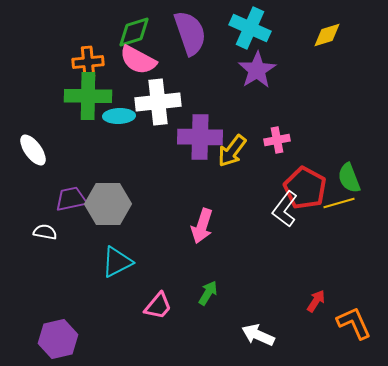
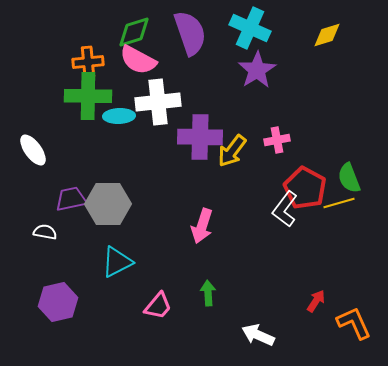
green arrow: rotated 35 degrees counterclockwise
purple hexagon: moved 37 px up
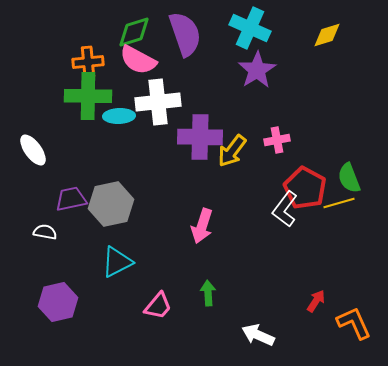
purple semicircle: moved 5 px left, 1 px down
gray hexagon: moved 3 px right; rotated 12 degrees counterclockwise
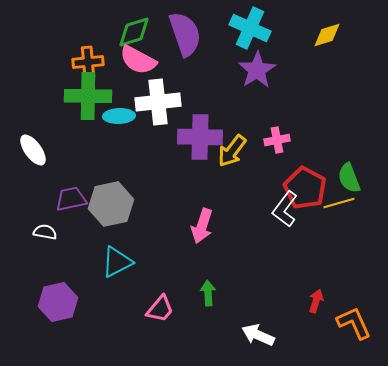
red arrow: rotated 15 degrees counterclockwise
pink trapezoid: moved 2 px right, 3 px down
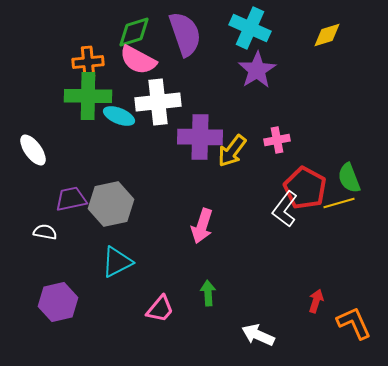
cyan ellipse: rotated 24 degrees clockwise
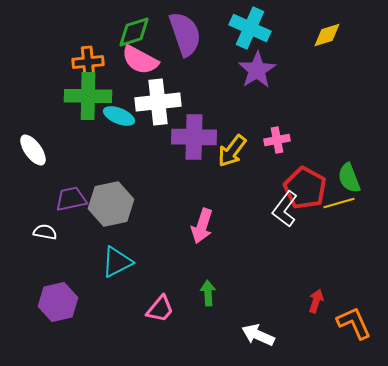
pink semicircle: moved 2 px right
purple cross: moved 6 px left
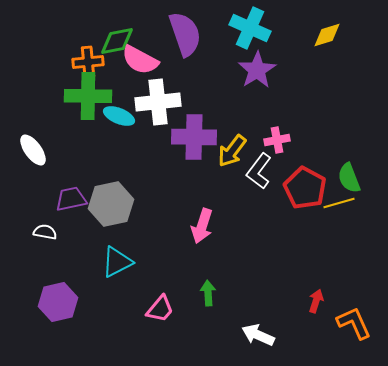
green diamond: moved 17 px left, 9 px down; rotated 6 degrees clockwise
white L-shape: moved 26 px left, 38 px up
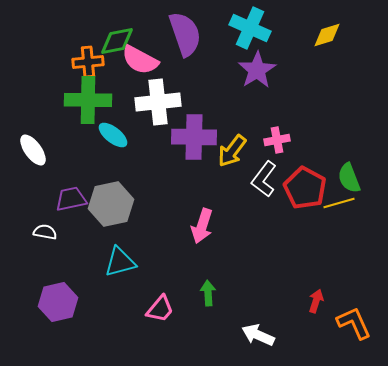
green cross: moved 4 px down
cyan ellipse: moved 6 px left, 19 px down; rotated 16 degrees clockwise
white L-shape: moved 5 px right, 8 px down
cyan triangle: moved 3 px right; rotated 12 degrees clockwise
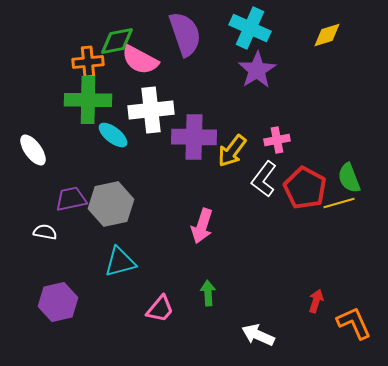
white cross: moved 7 px left, 8 px down
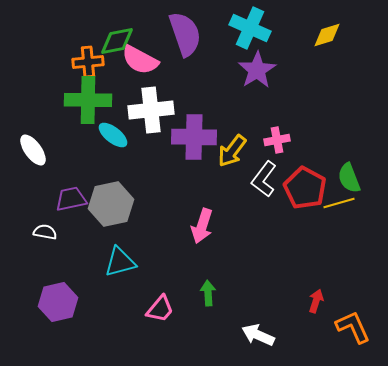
orange L-shape: moved 1 px left, 4 px down
